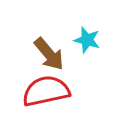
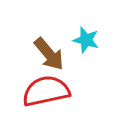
cyan star: moved 1 px left
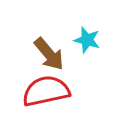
cyan star: moved 1 px right
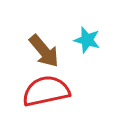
brown arrow: moved 5 px left, 3 px up
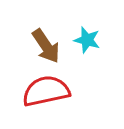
brown arrow: moved 2 px right, 5 px up; rotated 6 degrees clockwise
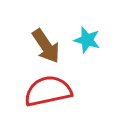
red semicircle: moved 2 px right
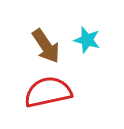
red semicircle: moved 1 px down
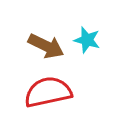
brown arrow: rotated 30 degrees counterclockwise
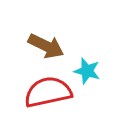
cyan star: moved 31 px down
